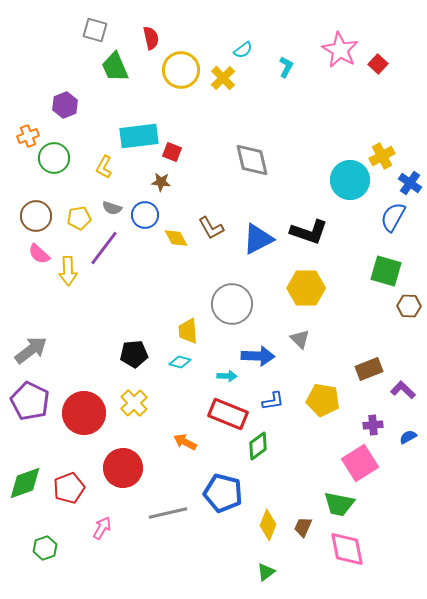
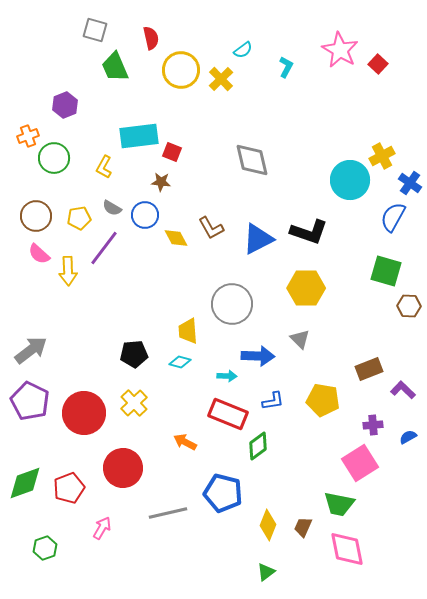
yellow cross at (223, 78): moved 2 px left, 1 px down
gray semicircle at (112, 208): rotated 12 degrees clockwise
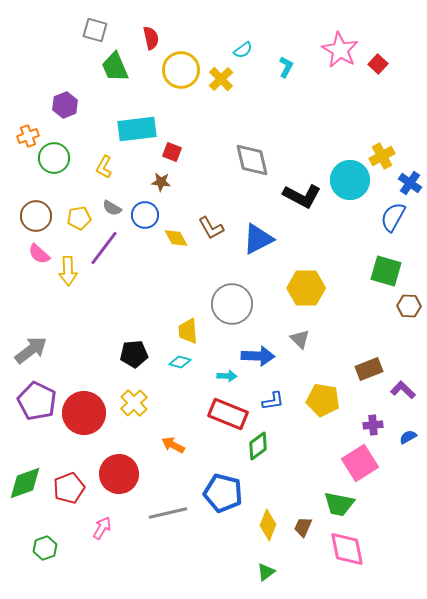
cyan rectangle at (139, 136): moved 2 px left, 7 px up
black L-shape at (309, 232): moved 7 px left, 36 px up; rotated 9 degrees clockwise
purple pentagon at (30, 401): moved 7 px right
orange arrow at (185, 442): moved 12 px left, 3 px down
red circle at (123, 468): moved 4 px left, 6 px down
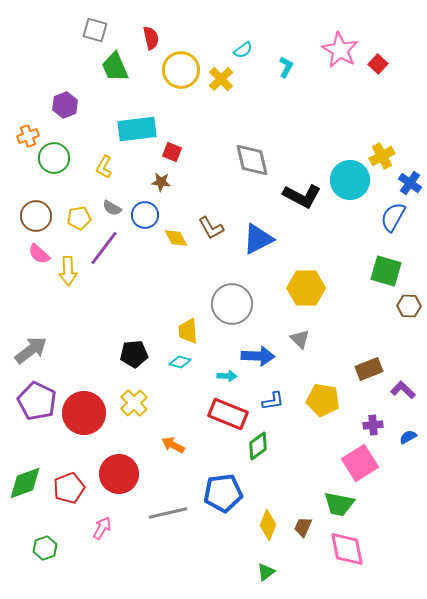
blue pentagon at (223, 493): rotated 21 degrees counterclockwise
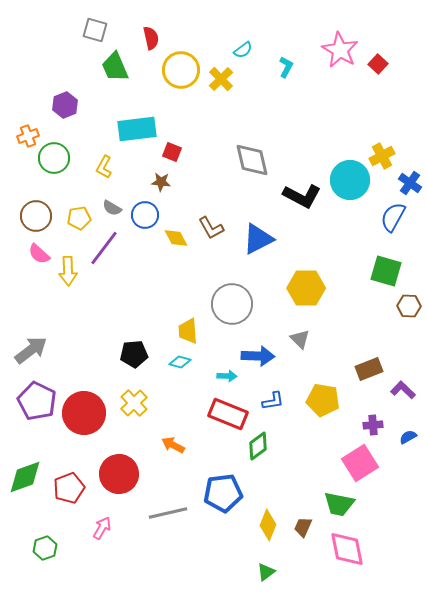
green diamond at (25, 483): moved 6 px up
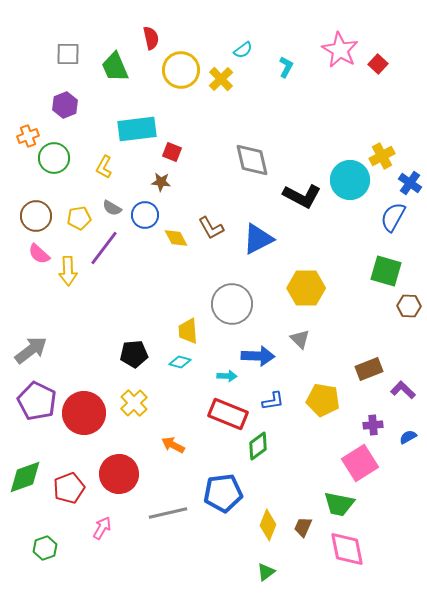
gray square at (95, 30): moved 27 px left, 24 px down; rotated 15 degrees counterclockwise
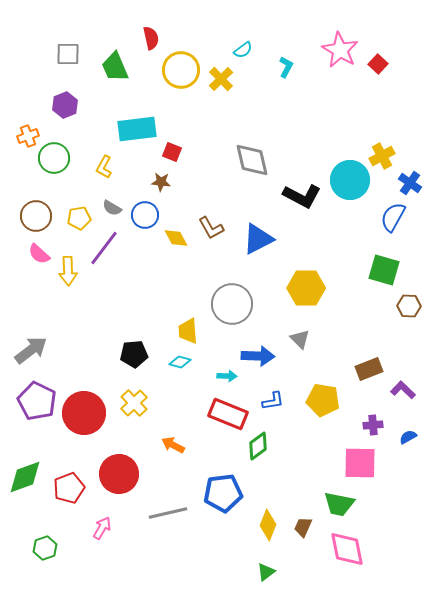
green square at (386, 271): moved 2 px left, 1 px up
pink square at (360, 463): rotated 33 degrees clockwise
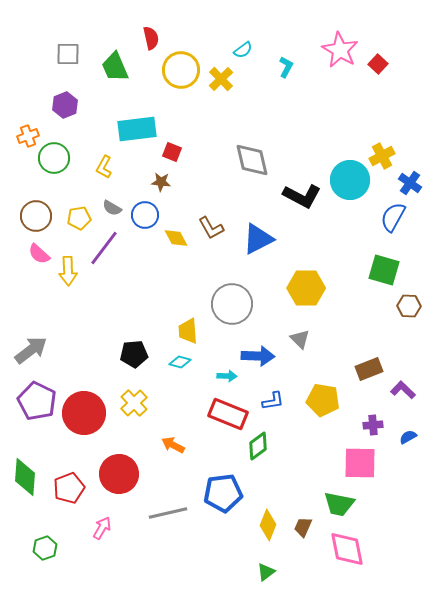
green diamond at (25, 477): rotated 66 degrees counterclockwise
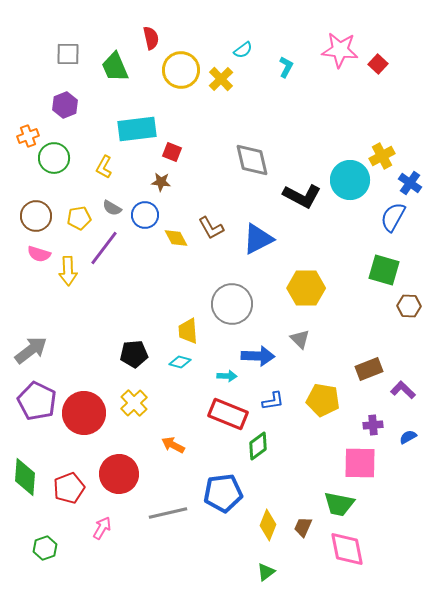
pink star at (340, 50): rotated 24 degrees counterclockwise
pink semicircle at (39, 254): rotated 25 degrees counterclockwise
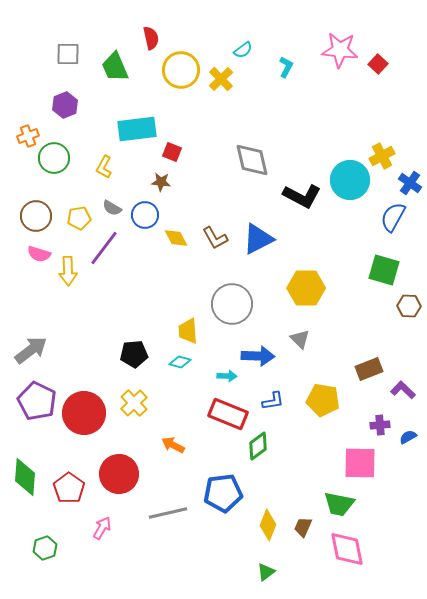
brown L-shape at (211, 228): moved 4 px right, 10 px down
purple cross at (373, 425): moved 7 px right
red pentagon at (69, 488): rotated 16 degrees counterclockwise
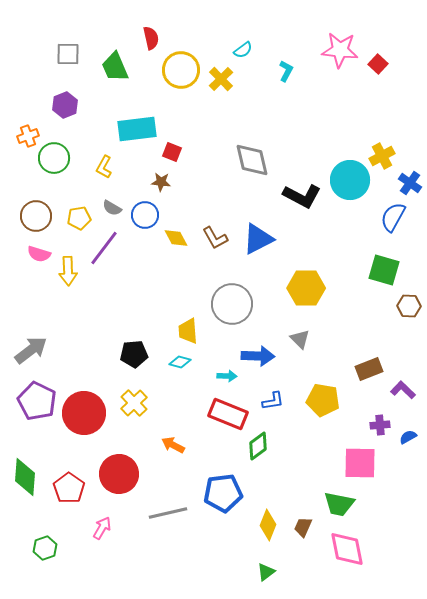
cyan L-shape at (286, 67): moved 4 px down
